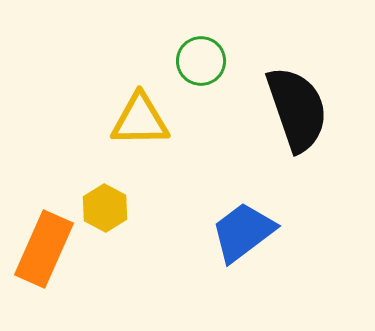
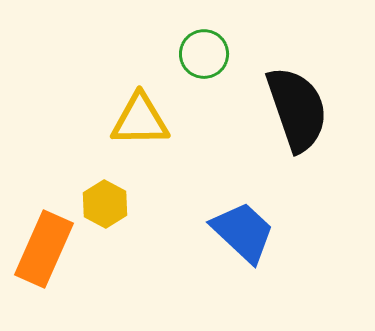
green circle: moved 3 px right, 7 px up
yellow hexagon: moved 4 px up
blue trapezoid: rotated 80 degrees clockwise
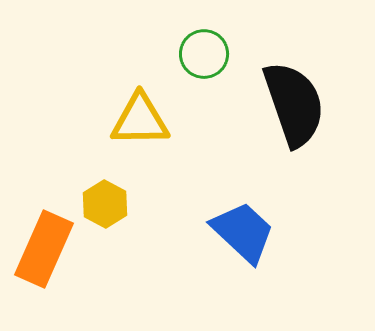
black semicircle: moved 3 px left, 5 px up
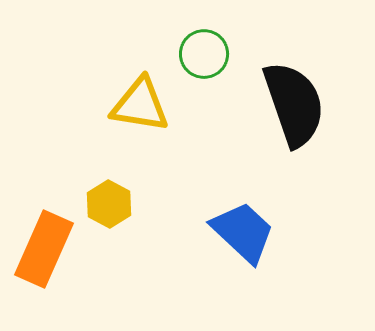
yellow triangle: moved 15 px up; rotated 10 degrees clockwise
yellow hexagon: moved 4 px right
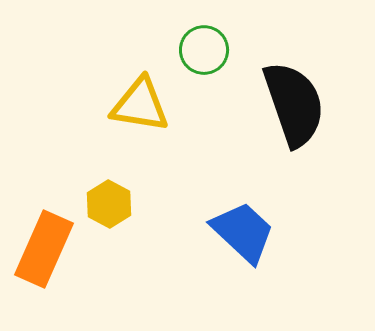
green circle: moved 4 px up
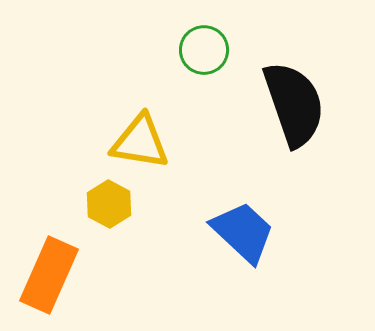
yellow triangle: moved 37 px down
orange rectangle: moved 5 px right, 26 px down
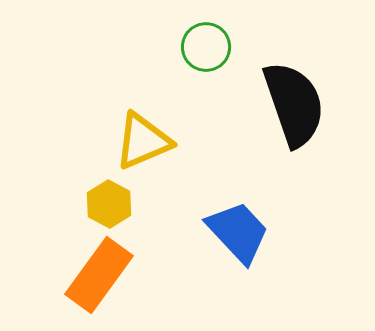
green circle: moved 2 px right, 3 px up
yellow triangle: moved 3 px right, 1 px up; rotated 32 degrees counterclockwise
blue trapezoid: moved 5 px left; rotated 4 degrees clockwise
orange rectangle: moved 50 px right; rotated 12 degrees clockwise
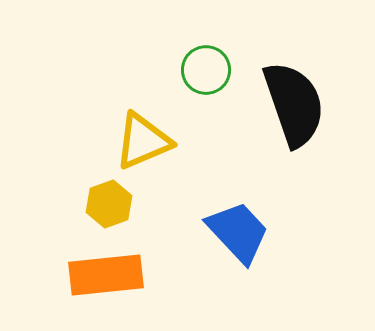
green circle: moved 23 px down
yellow hexagon: rotated 12 degrees clockwise
orange rectangle: moved 7 px right; rotated 48 degrees clockwise
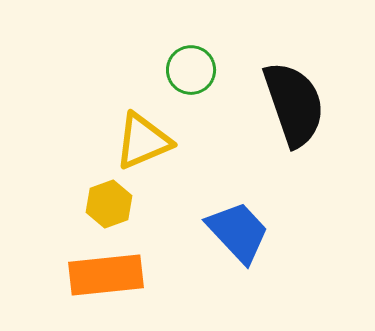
green circle: moved 15 px left
